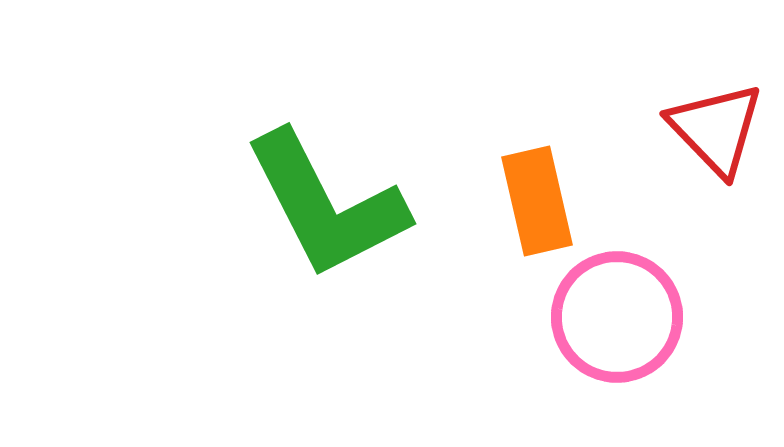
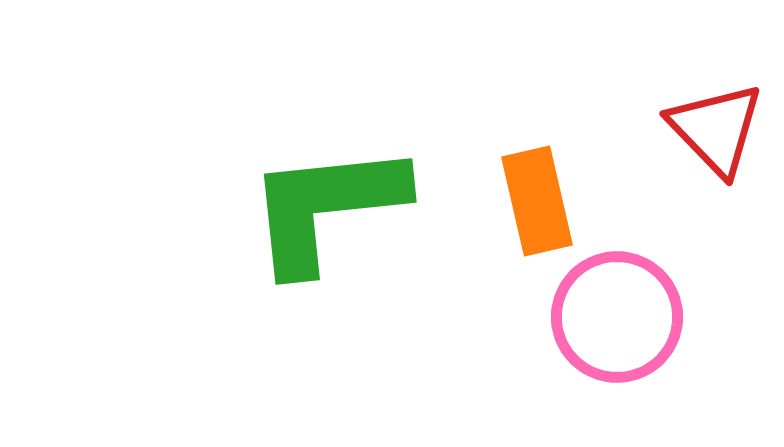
green L-shape: moved 2 px down; rotated 111 degrees clockwise
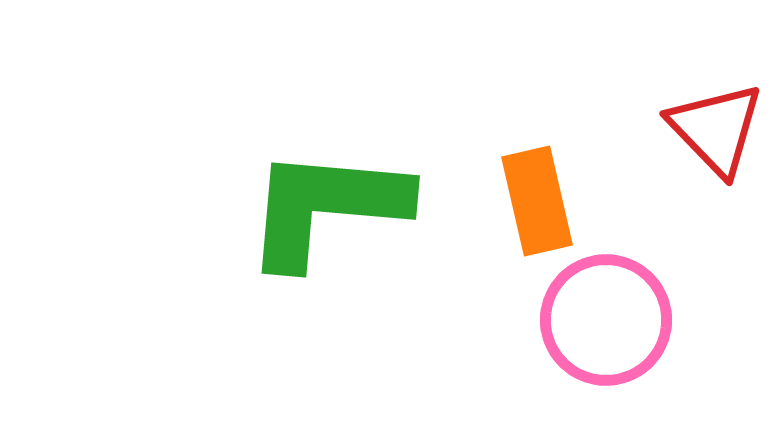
green L-shape: rotated 11 degrees clockwise
pink circle: moved 11 px left, 3 px down
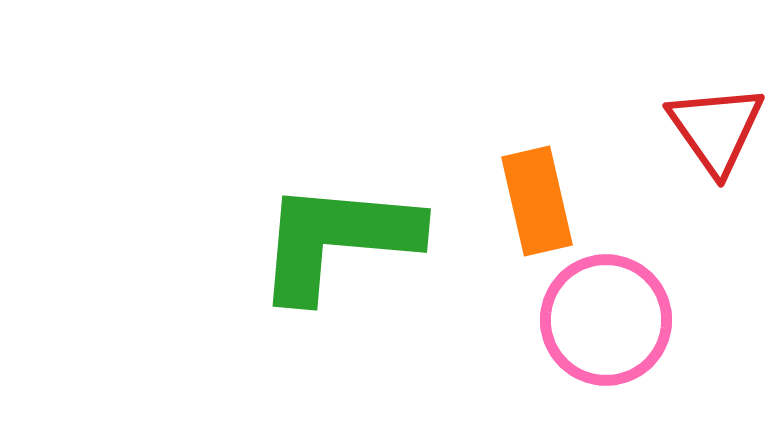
red triangle: rotated 9 degrees clockwise
green L-shape: moved 11 px right, 33 px down
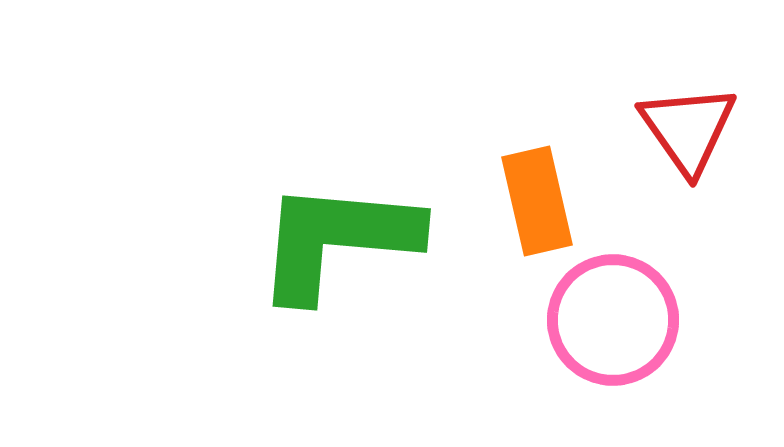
red triangle: moved 28 px left
pink circle: moved 7 px right
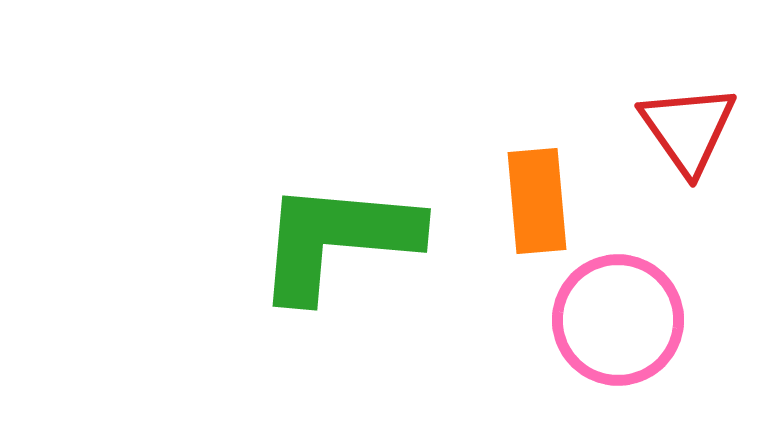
orange rectangle: rotated 8 degrees clockwise
pink circle: moved 5 px right
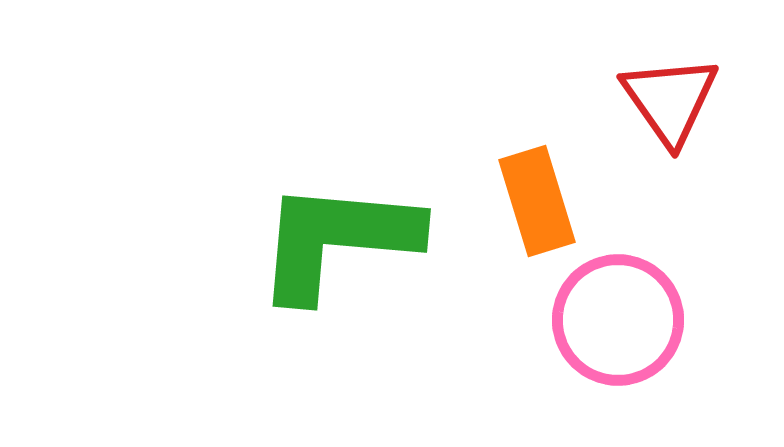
red triangle: moved 18 px left, 29 px up
orange rectangle: rotated 12 degrees counterclockwise
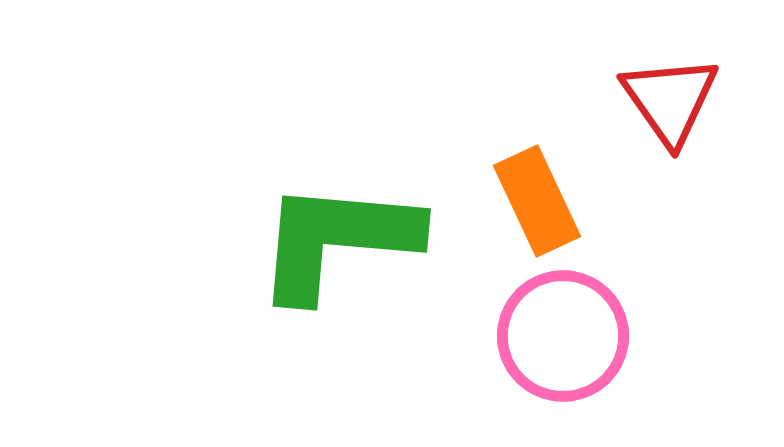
orange rectangle: rotated 8 degrees counterclockwise
pink circle: moved 55 px left, 16 px down
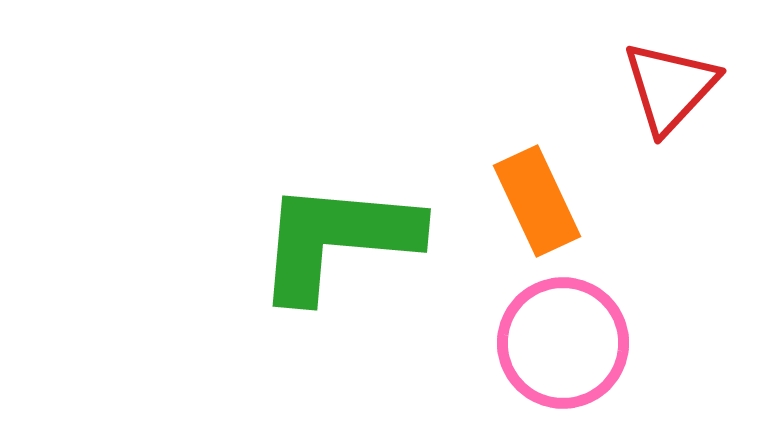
red triangle: moved 13 px up; rotated 18 degrees clockwise
pink circle: moved 7 px down
